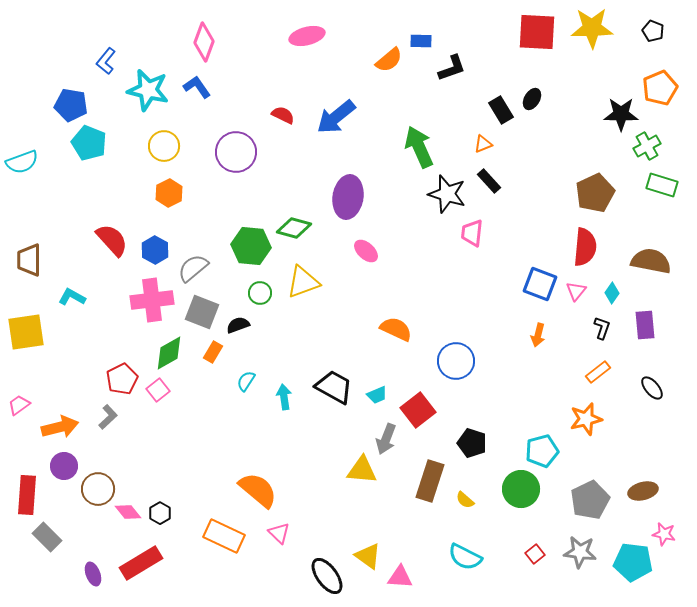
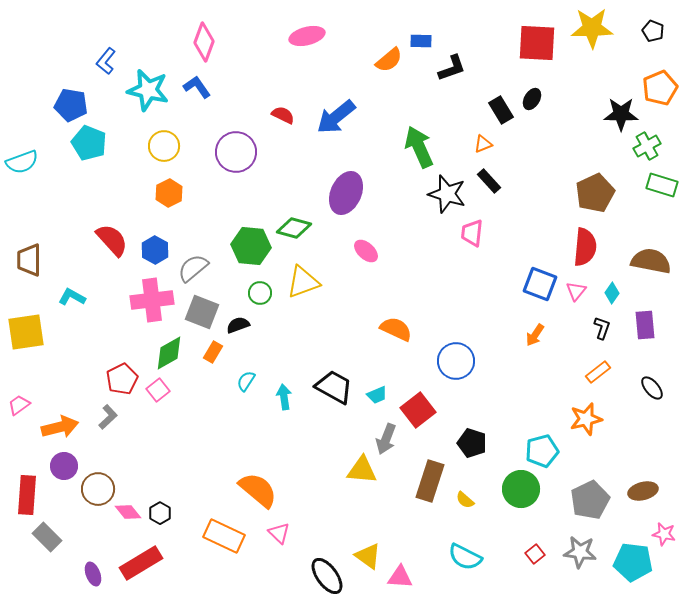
red square at (537, 32): moved 11 px down
purple ellipse at (348, 197): moved 2 px left, 4 px up; rotated 15 degrees clockwise
orange arrow at (538, 335): moved 3 px left; rotated 20 degrees clockwise
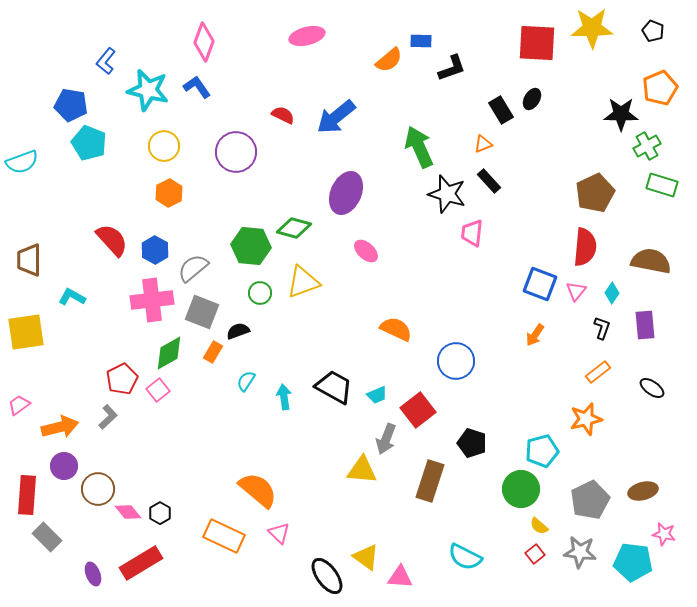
black semicircle at (238, 325): moved 6 px down
black ellipse at (652, 388): rotated 15 degrees counterclockwise
yellow semicircle at (465, 500): moved 74 px right, 26 px down
yellow triangle at (368, 556): moved 2 px left, 1 px down
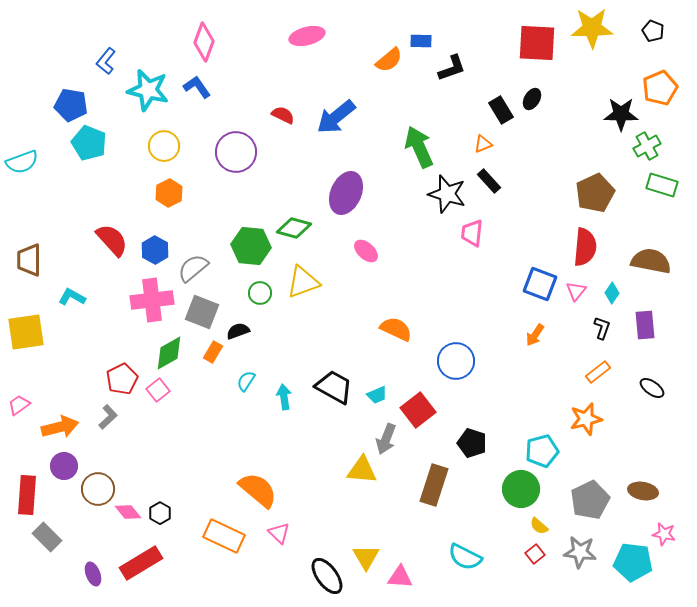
brown rectangle at (430, 481): moved 4 px right, 4 px down
brown ellipse at (643, 491): rotated 24 degrees clockwise
yellow triangle at (366, 557): rotated 24 degrees clockwise
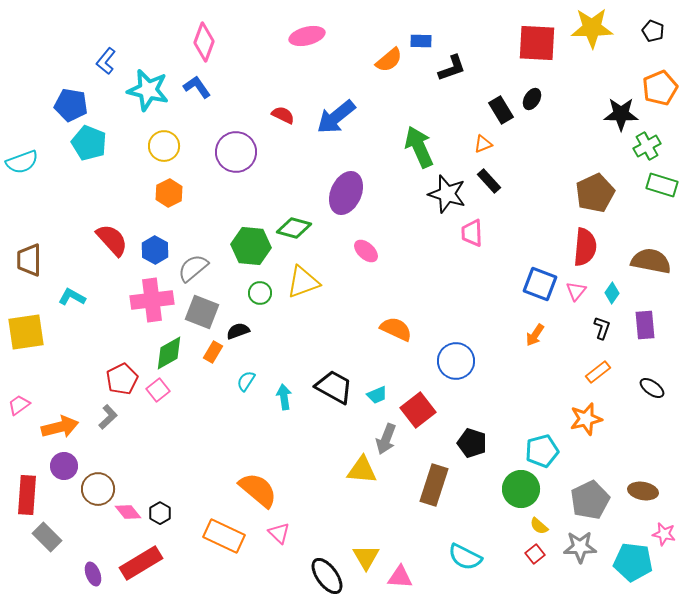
pink trapezoid at (472, 233): rotated 8 degrees counterclockwise
gray star at (580, 552): moved 5 px up; rotated 8 degrees counterclockwise
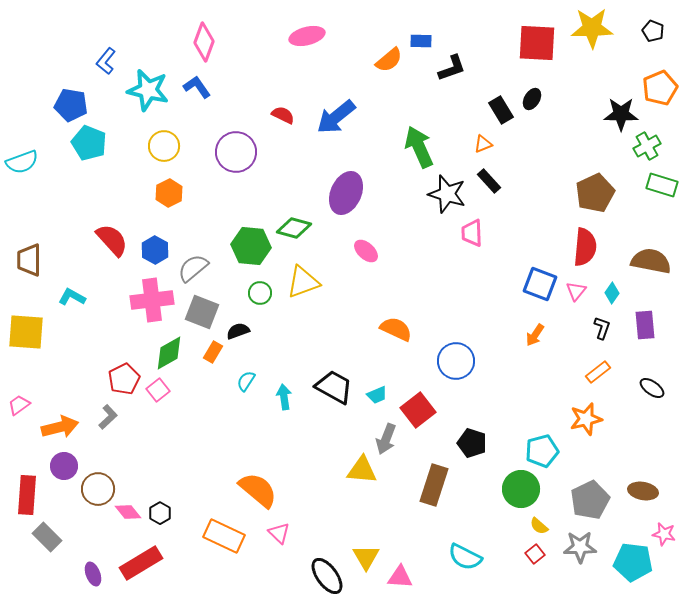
yellow square at (26, 332): rotated 12 degrees clockwise
red pentagon at (122, 379): moved 2 px right
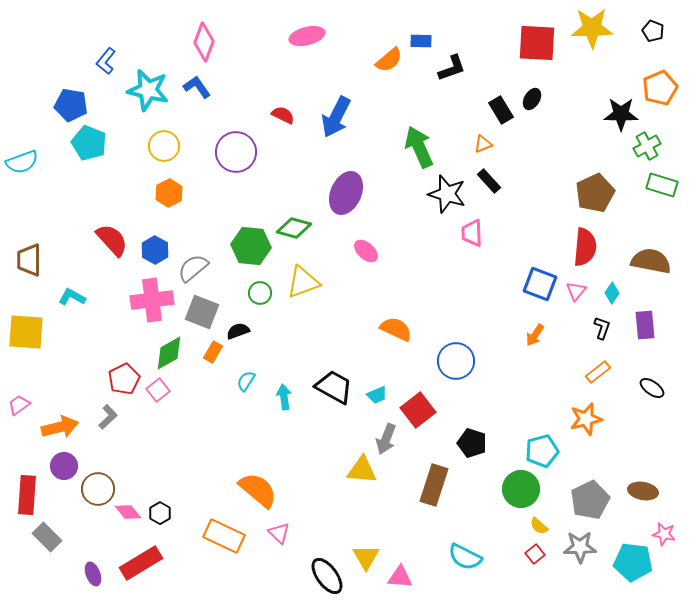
blue arrow at (336, 117): rotated 24 degrees counterclockwise
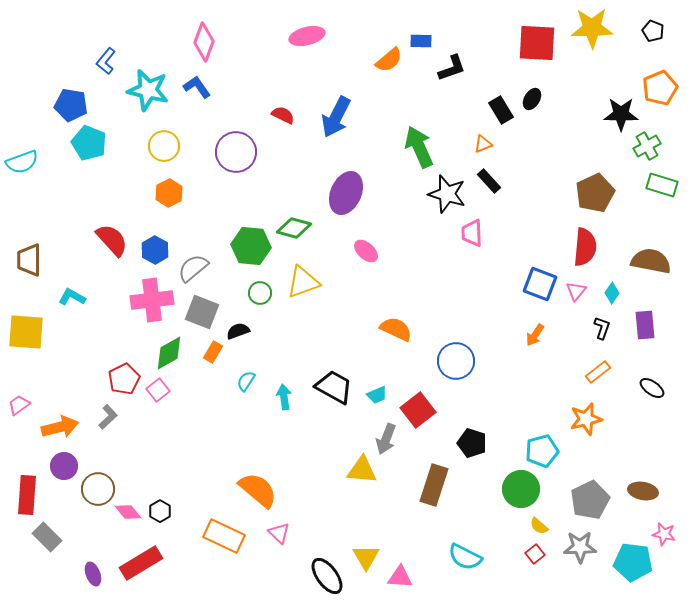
black hexagon at (160, 513): moved 2 px up
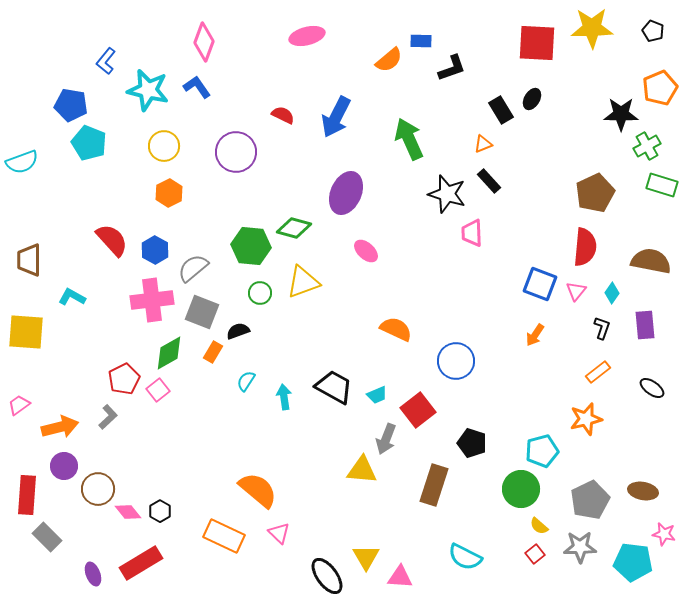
green arrow at (419, 147): moved 10 px left, 8 px up
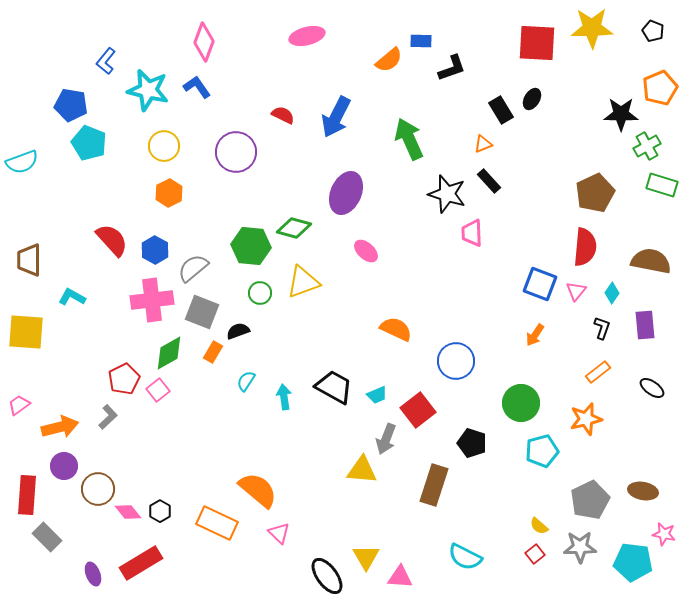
green circle at (521, 489): moved 86 px up
orange rectangle at (224, 536): moved 7 px left, 13 px up
